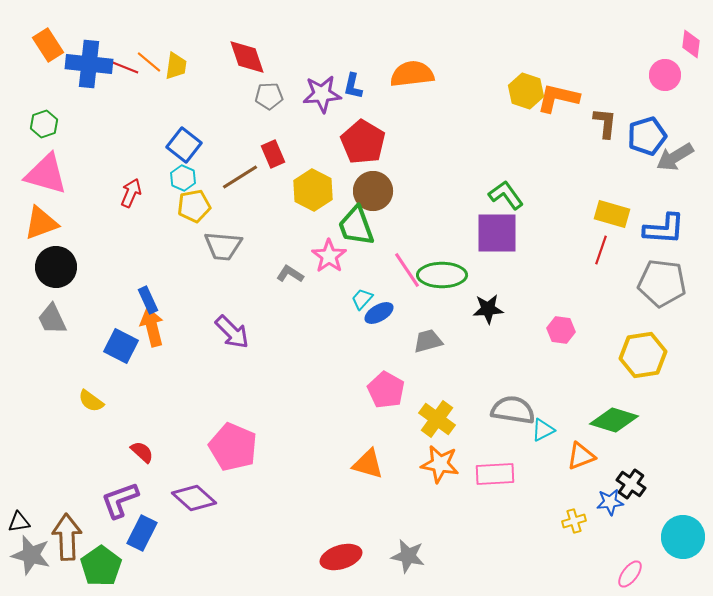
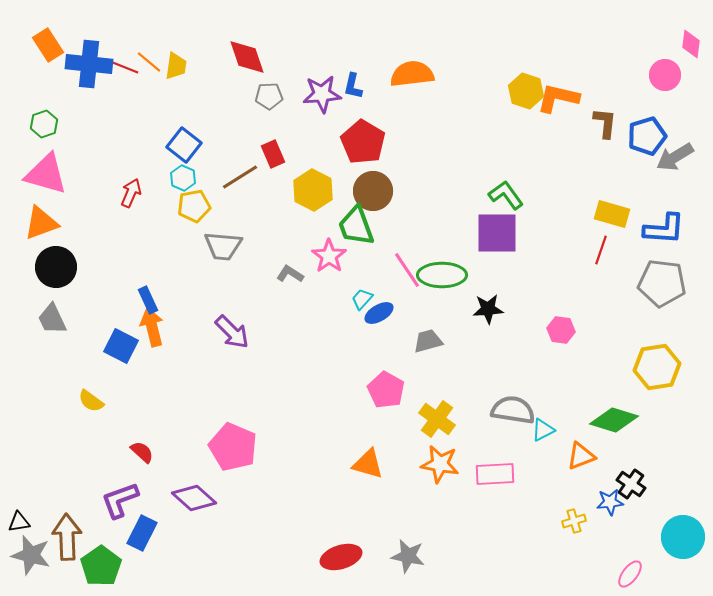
yellow hexagon at (643, 355): moved 14 px right, 12 px down
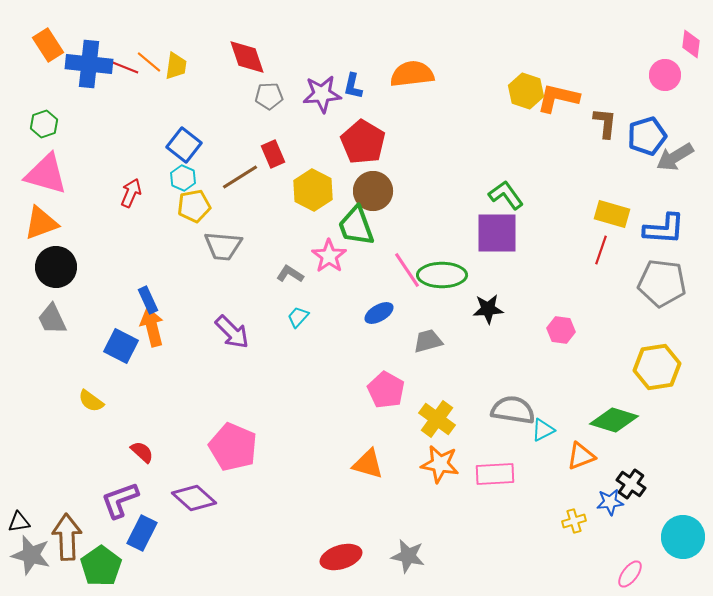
cyan trapezoid at (362, 299): moved 64 px left, 18 px down
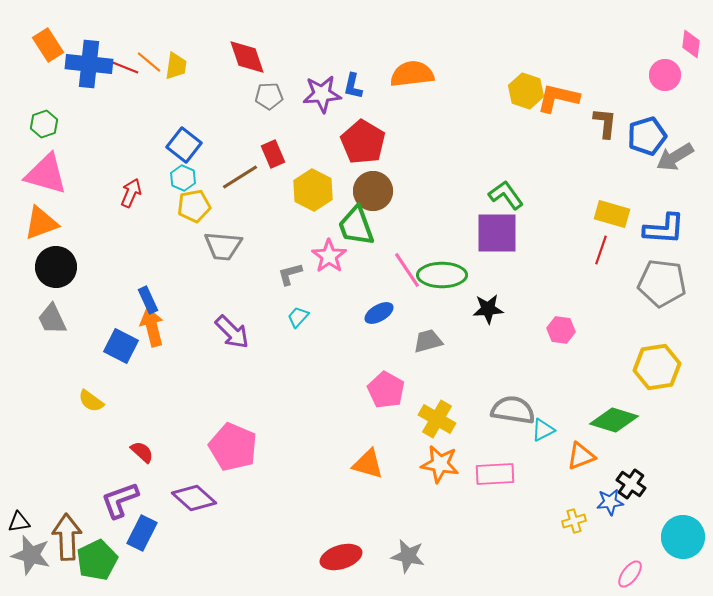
gray L-shape at (290, 274): rotated 48 degrees counterclockwise
yellow cross at (437, 419): rotated 6 degrees counterclockwise
green pentagon at (101, 566): moved 4 px left, 6 px up; rotated 9 degrees clockwise
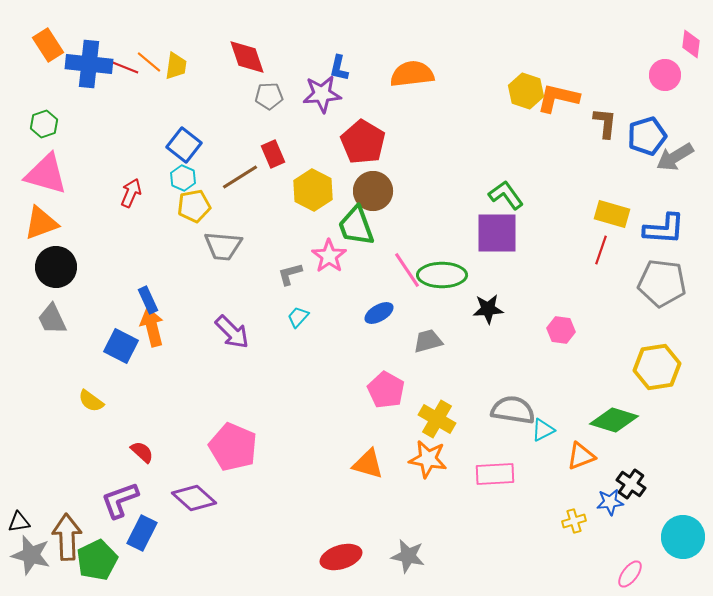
blue L-shape at (353, 86): moved 14 px left, 18 px up
orange star at (440, 464): moved 12 px left, 5 px up
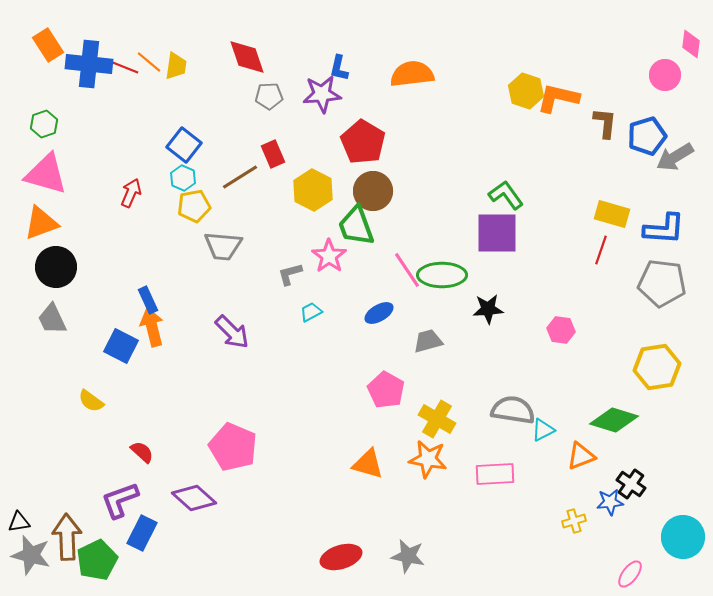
cyan trapezoid at (298, 317): moved 13 px right, 5 px up; rotated 20 degrees clockwise
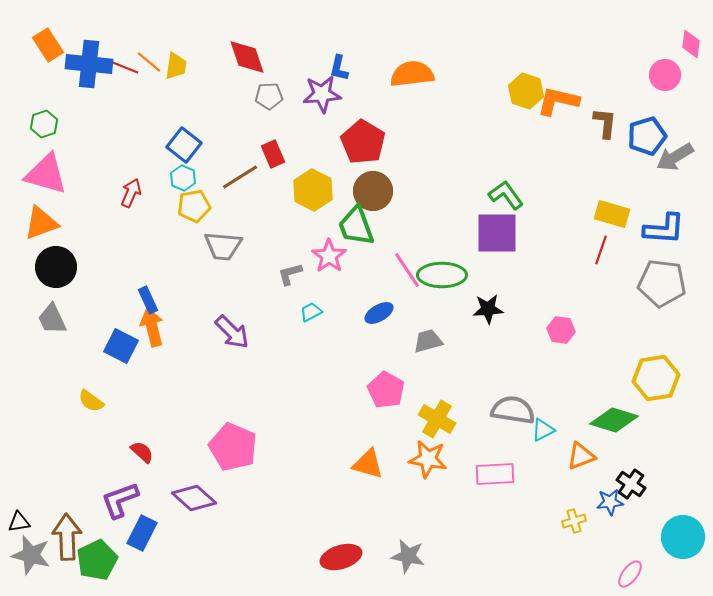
orange L-shape at (558, 98): moved 3 px down
yellow hexagon at (657, 367): moved 1 px left, 11 px down
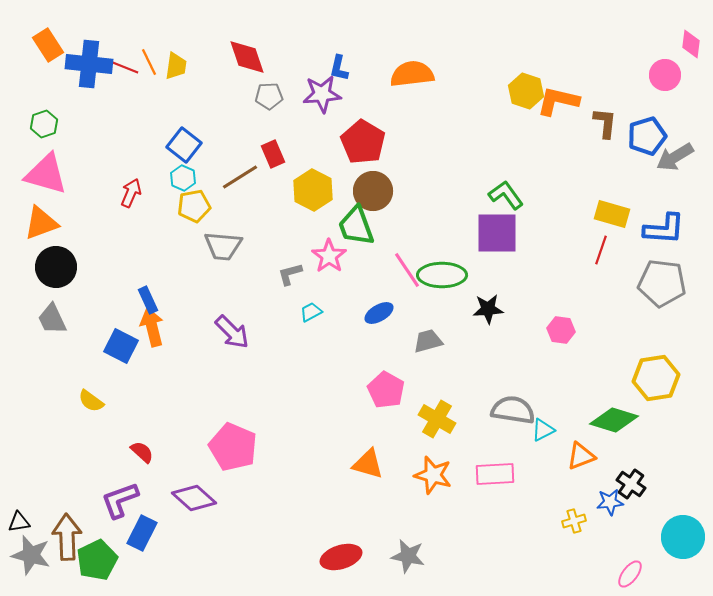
orange line at (149, 62): rotated 24 degrees clockwise
orange star at (428, 459): moved 5 px right, 16 px down; rotated 6 degrees clockwise
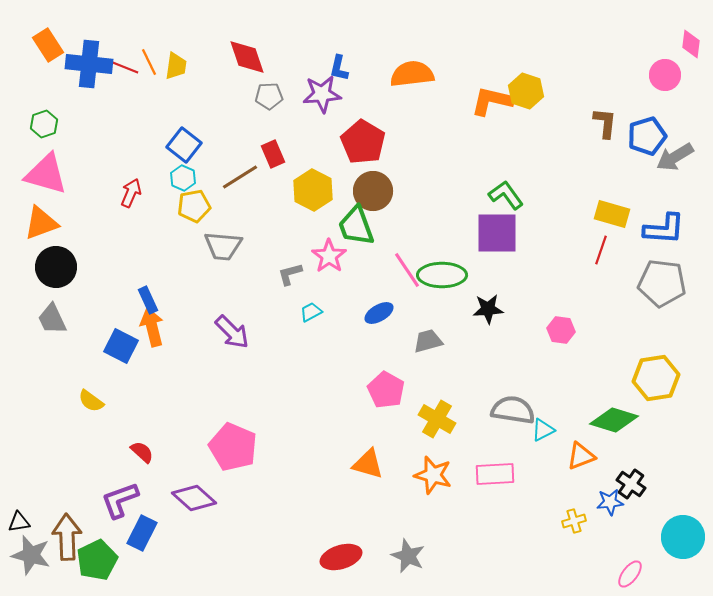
orange L-shape at (558, 101): moved 66 px left
gray star at (408, 556): rotated 12 degrees clockwise
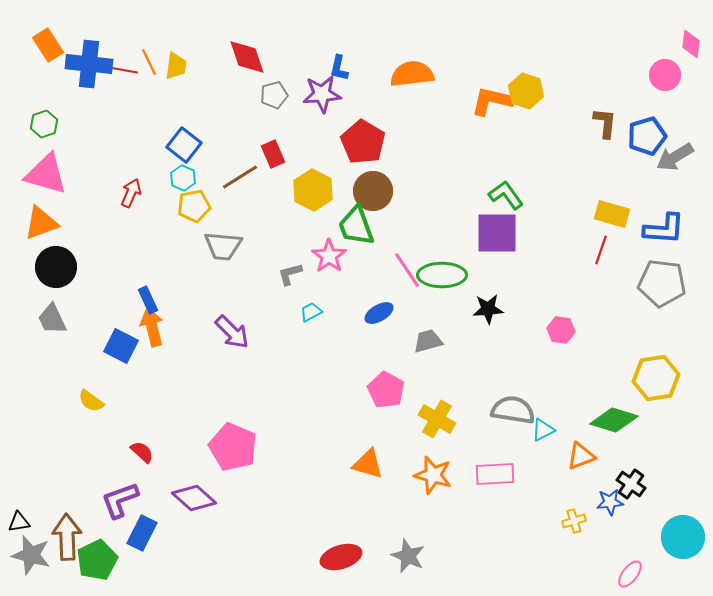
red line at (124, 67): moved 1 px left, 3 px down; rotated 12 degrees counterclockwise
gray pentagon at (269, 96): moved 5 px right, 1 px up; rotated 12 degrees counterclockwise
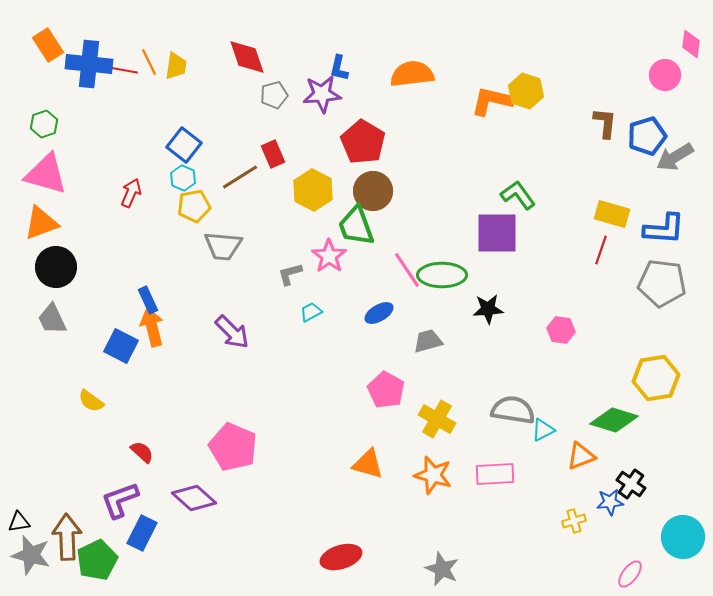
green L-shape at (506, 195): moved 12 px right
gray star at (408, 556): moved 34 px right, 13 px down
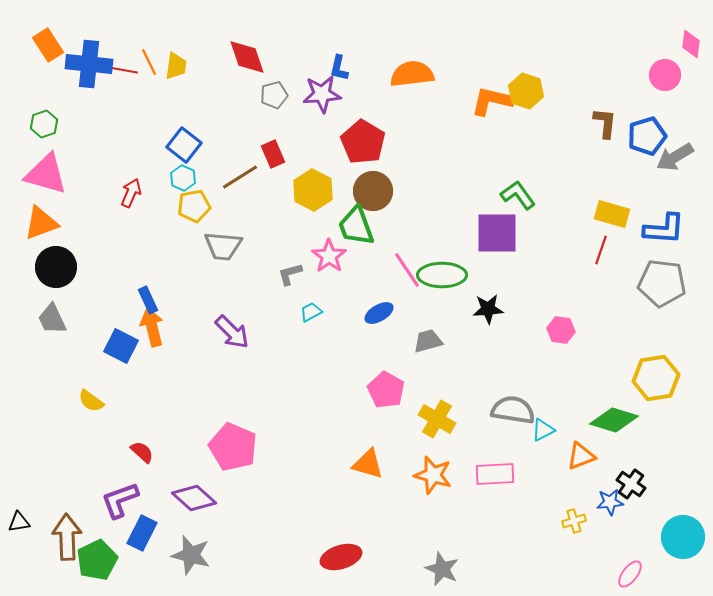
gray star at (31, 555): moved 160 px right
